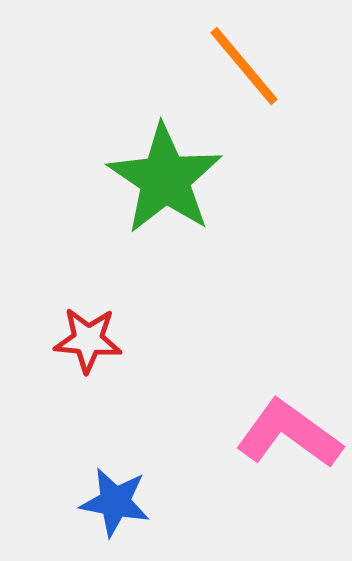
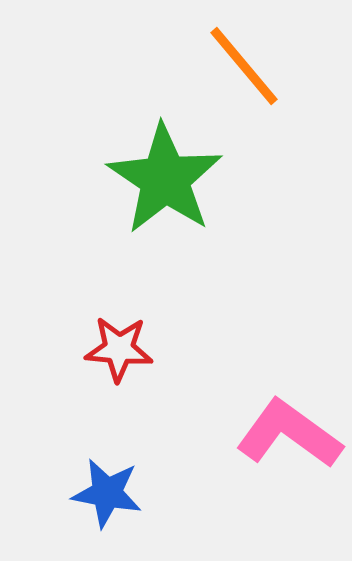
red star: moved 31 px right, 9 px down
blue star: moved 8 px left, 9 px up
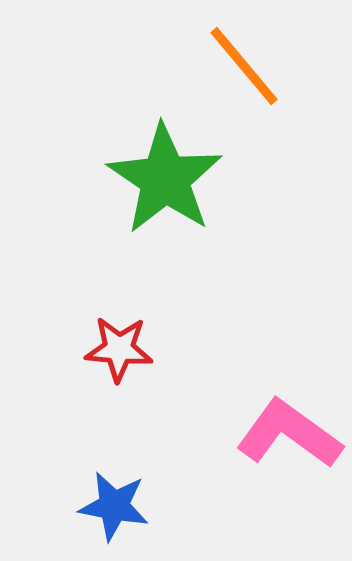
blue star: moved 7 px right, 13 px down
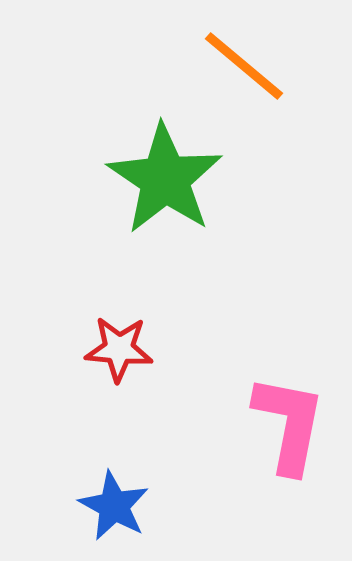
orange line: rotated 10 degrees counterclockwise
pink L-shape: moved 10 px up; rotated 65 degrees clockwise
blue star: rotated 18 degrees clockwise
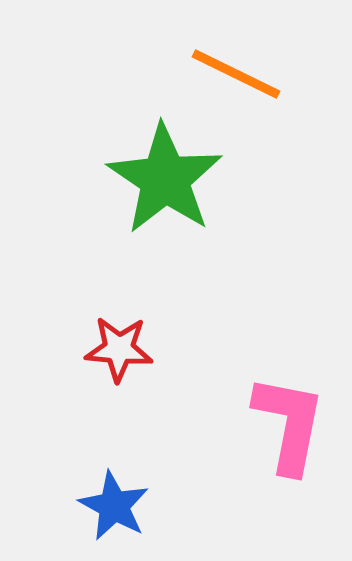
orange line: moved 8 px left, 8 px down; rotated 14 degrees counterclockwise
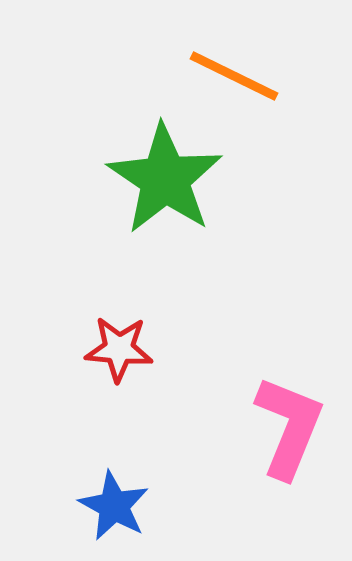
orange line: moved 2 px left, 2 px down
pink L-shape: moved 3 px down; rotated 11 degrees clockwise
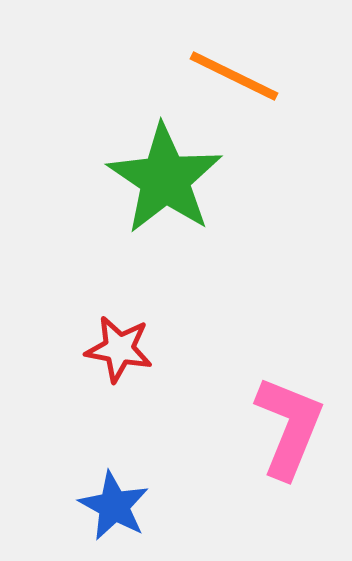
red star: rotated 6 degrees clockwise
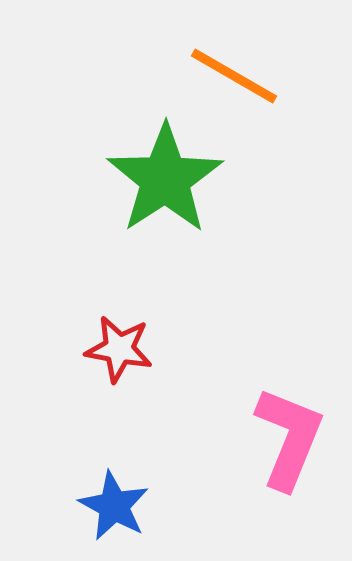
orange line: rotated 4 degrees clockwise
green star: rotated 5 degrees clockwise
pink L-shape: moved 11 px down
